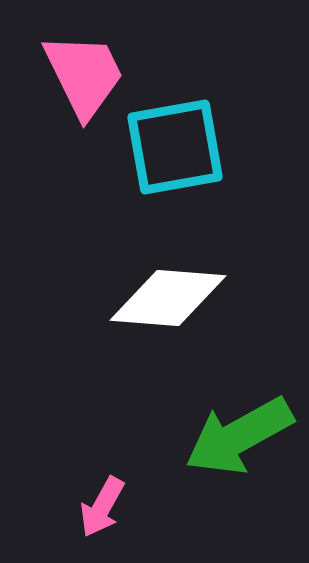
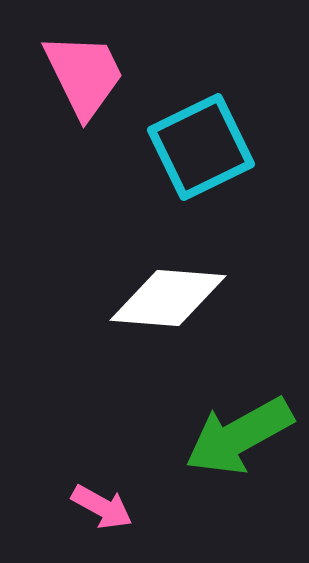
cyan square: moved 26 px right; rotated 16 degrees counterclockwise
pink arrow: rotated 90 degrees counterclockwise
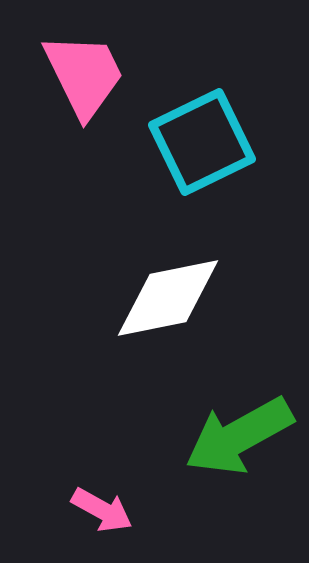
cyan square: moved 1 px right, 5 px up
white diamond: rotated 16 degrees counterclockwise
pink arrow: moved 3 px down
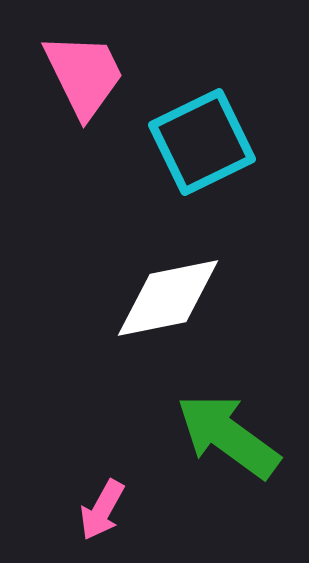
green arrow: moved 11 px left; rotated 65 degrees clockwise
pink arrow: rotated 90 degrees clockwise
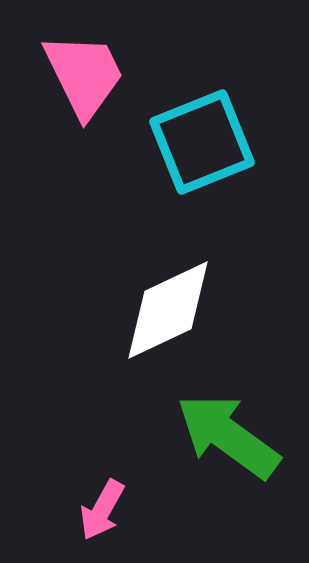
cyan square: rotated 4 degrees clockwise
white diamond: moved 12 px down; rotated 14 degrees counterclockwise
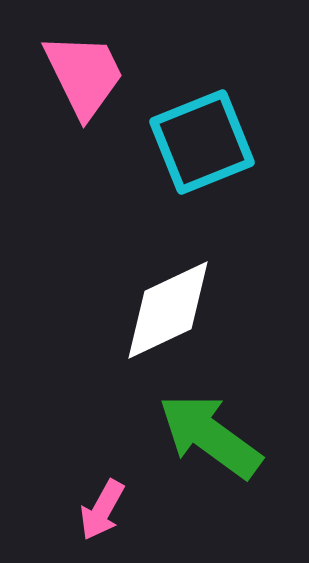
green arrow: moved 18 px left
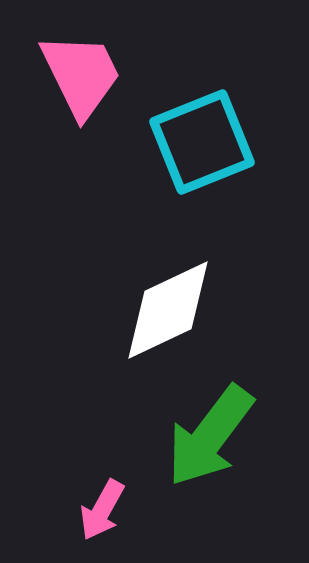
pink trapezoid: moved 3 px left
green arrow: rotated 89 degrees counterclockwise
